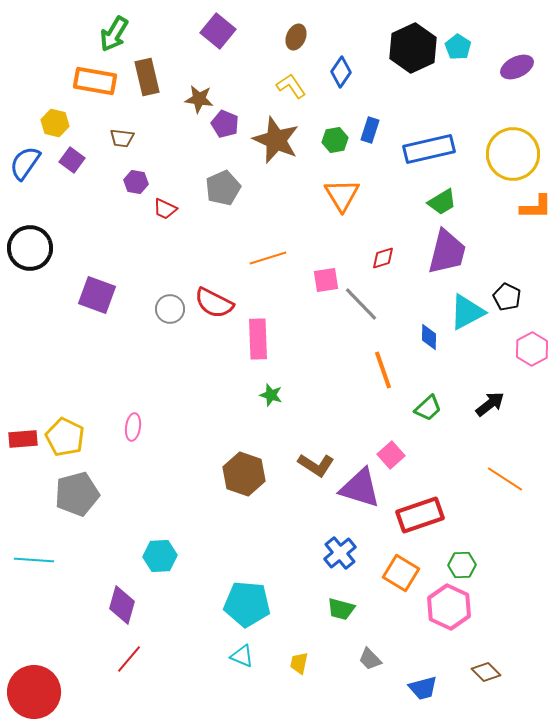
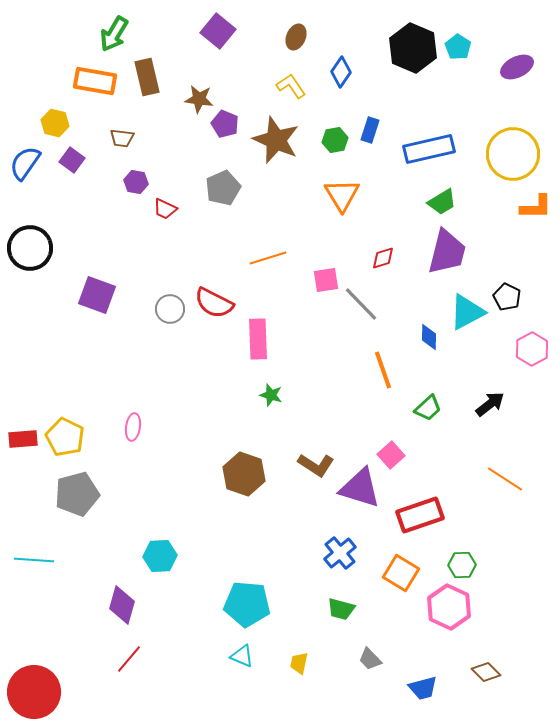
black hexagon at (413, 48): rotated 12 degrees counterclockwise
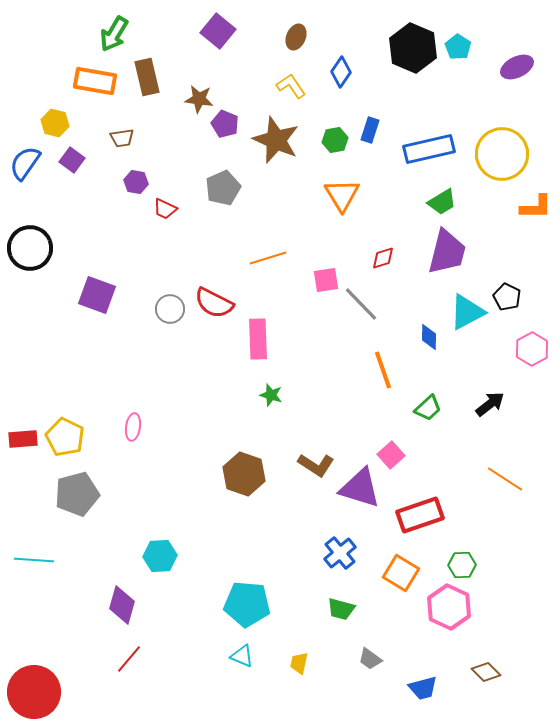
brown trapezoid at (122, 138): rotated 15 degrees counterclockwise
yellow circle at (513, 154): moved 11 px left
gray trapezoid at (370, 659): rotated 10 degrees counterclockwise
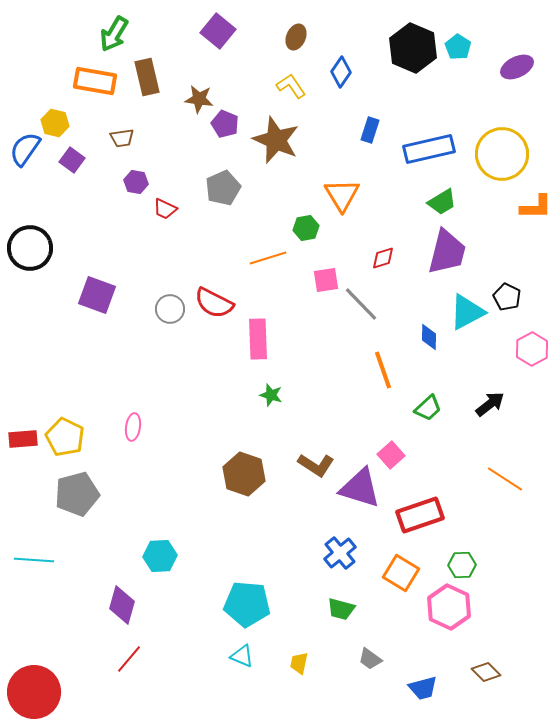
green hexagon at (335, 140): moved 29 px left, 88 px down
blue semicircle at (25, 163): moved 14 px up
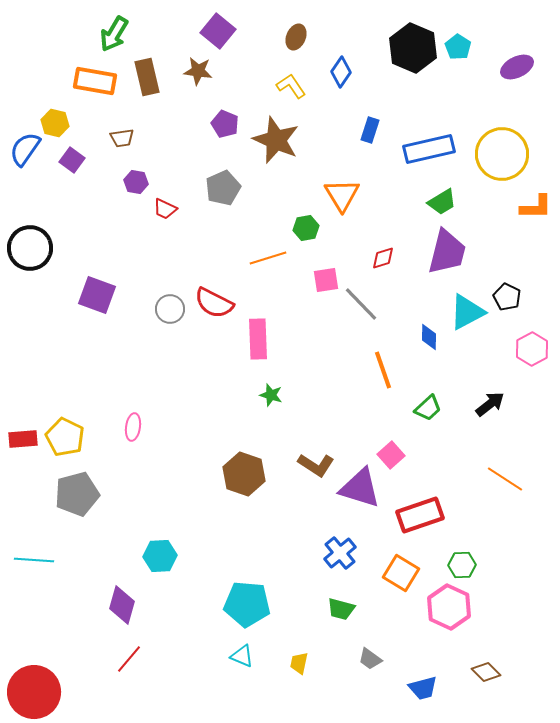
brown star at (199, 99): moved 1 px left, 28 px up
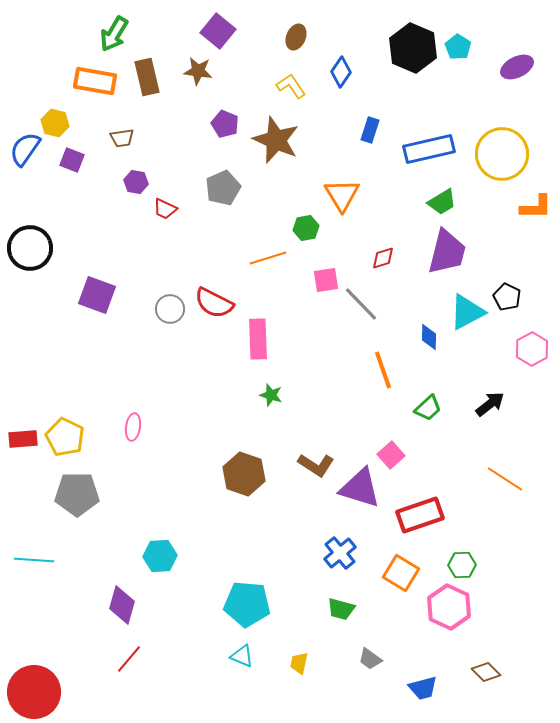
purple square at (72, 160): rotated 15 degrees counterclockwise
gray pentagon at (77, 494): rotated 15 degrees clockwise
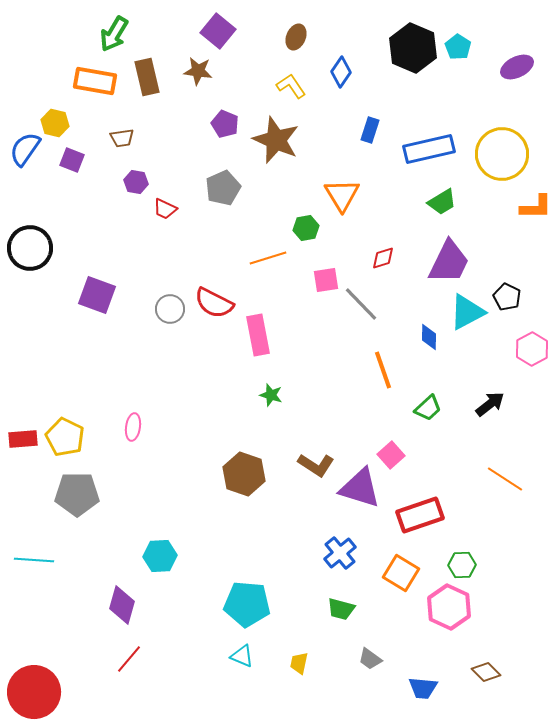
purple trapezoid at (447, 252): moved 2 px right, 10 px down; rotated 12 degrees clockwise
pink rectangle at (258, 339): moved 4 px up; rotated 9 degrees counterclockwise
blue trapezoid at (423, 688): rotated 20 degrees clockwise
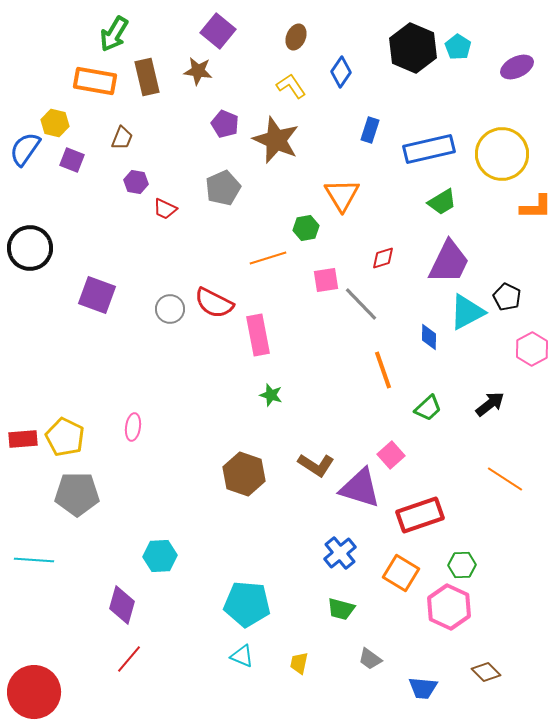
brown trapezoid at (122, 138): rotated 60 degrees counterclockwise
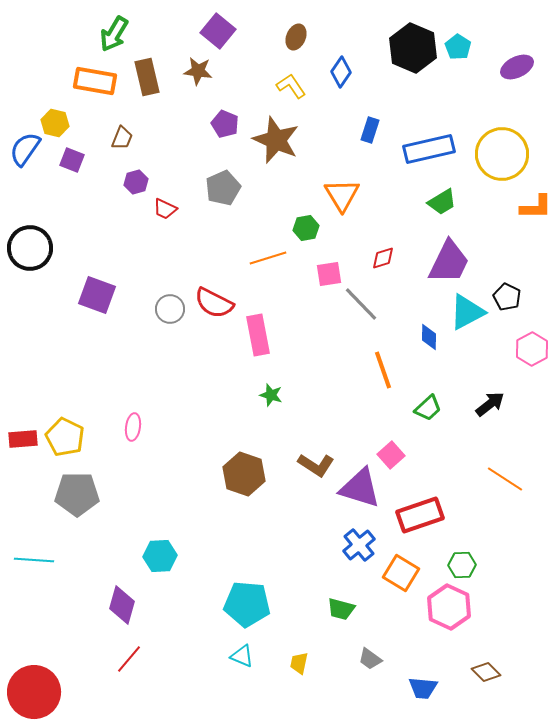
purple hexagon at (136, 182): rotated 25 degrees counterclockwise
pink square at (326, 280): moved 3 px right, 6 px up
blue cross at (340, 553): moved 19 px right, 8 px up
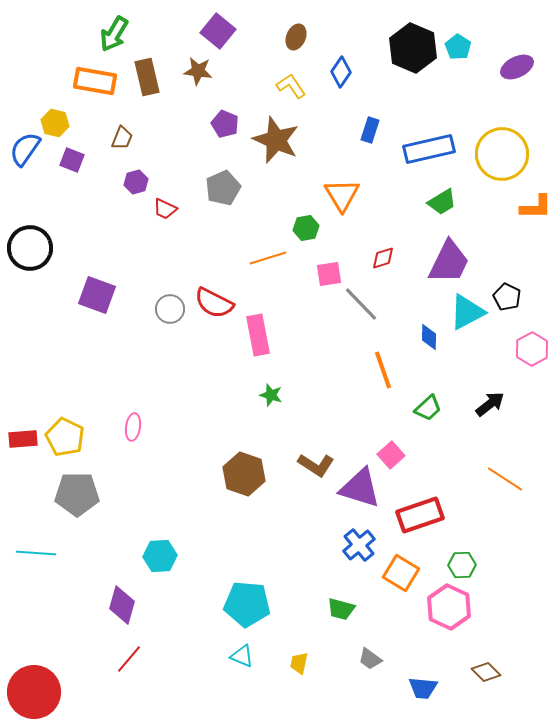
cyan line at (34, 560): moved 2 px right, 7 px up
